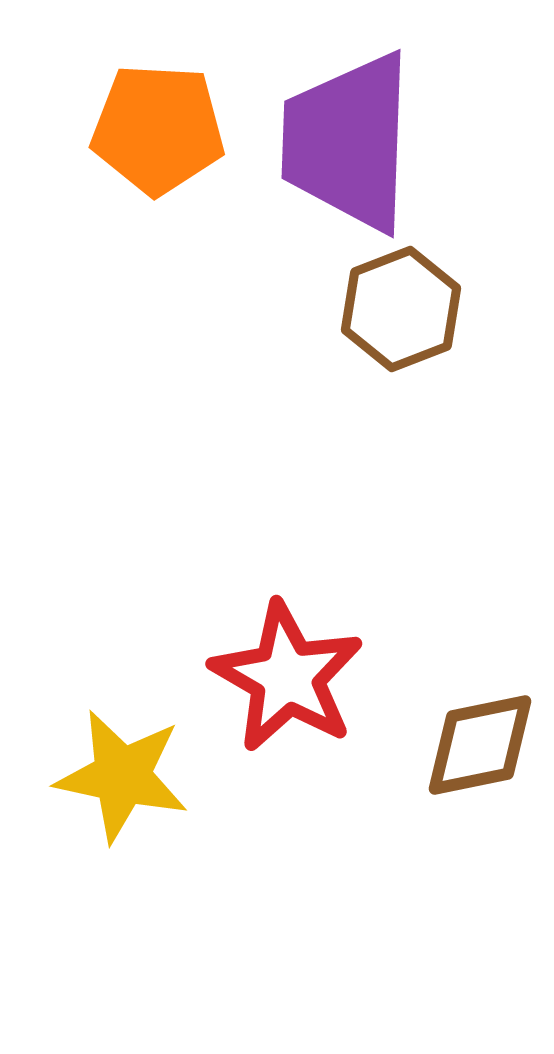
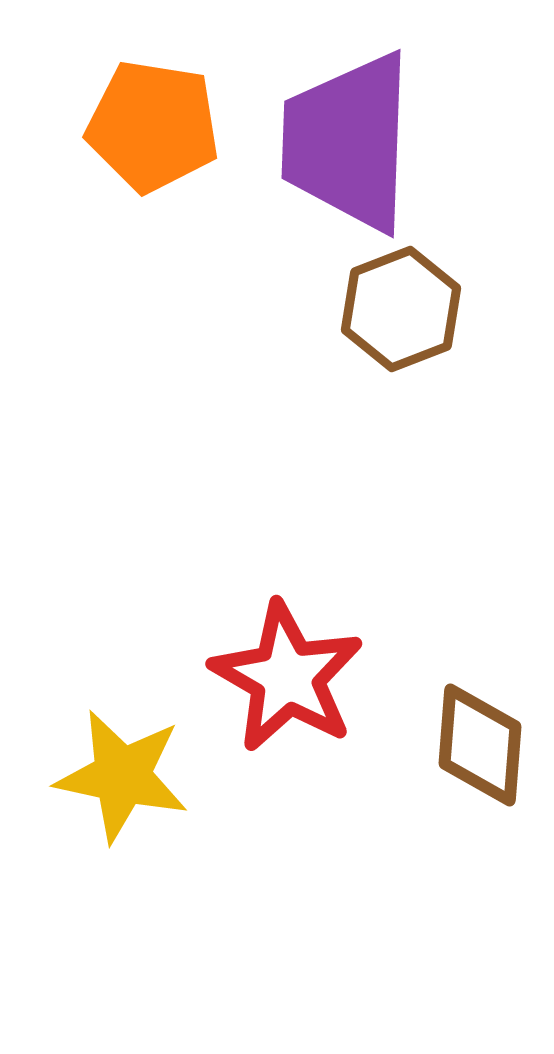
orange pentagon: moved 5 px left, 3 px up; rotated 6 degrees clockwise
brown diamond: rotated 74 degrees counterclockwise
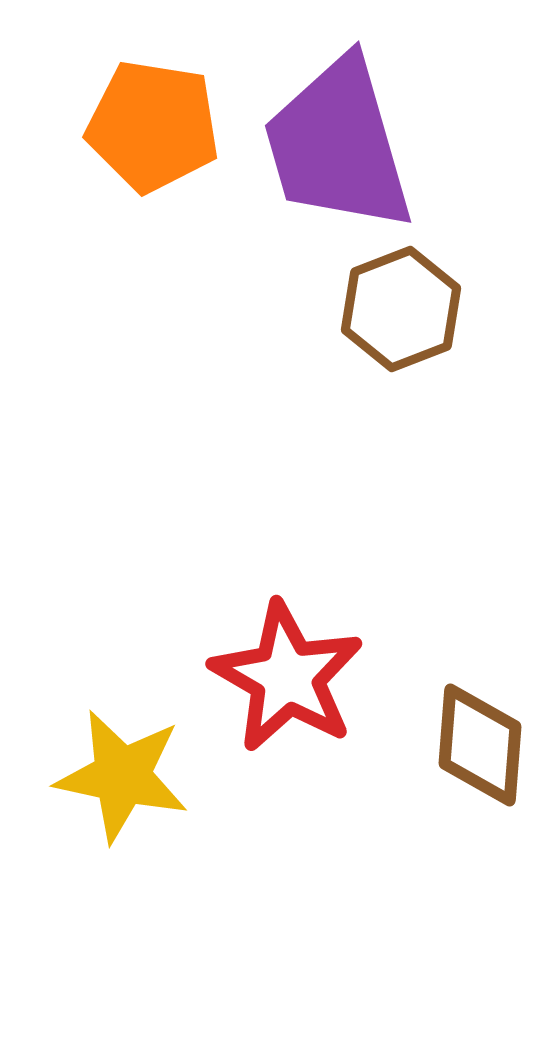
purple trapezoid: moved 10 px left, 3 px down; rotated 18 degrees counterclockwise
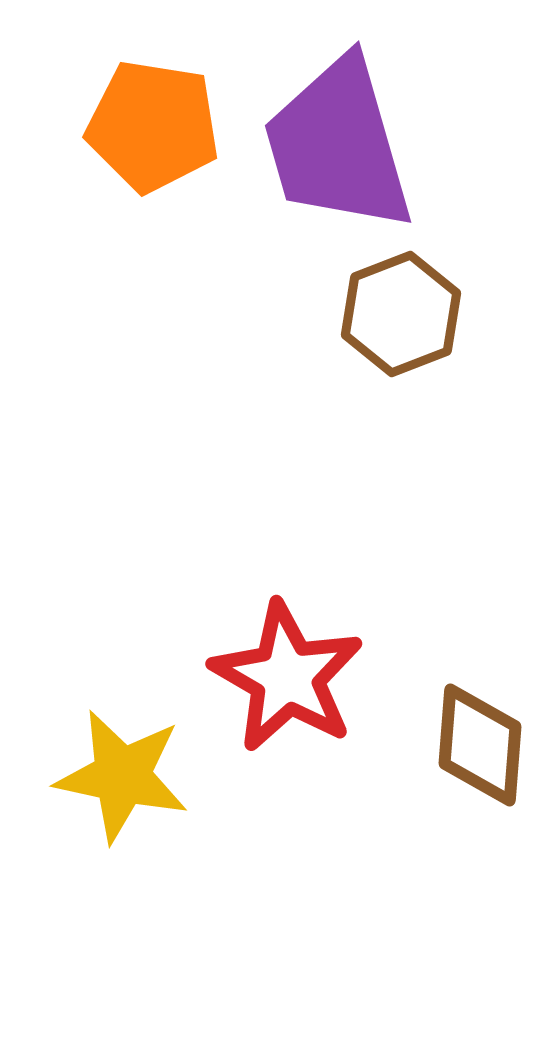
brown hexagon: moved 5 px down
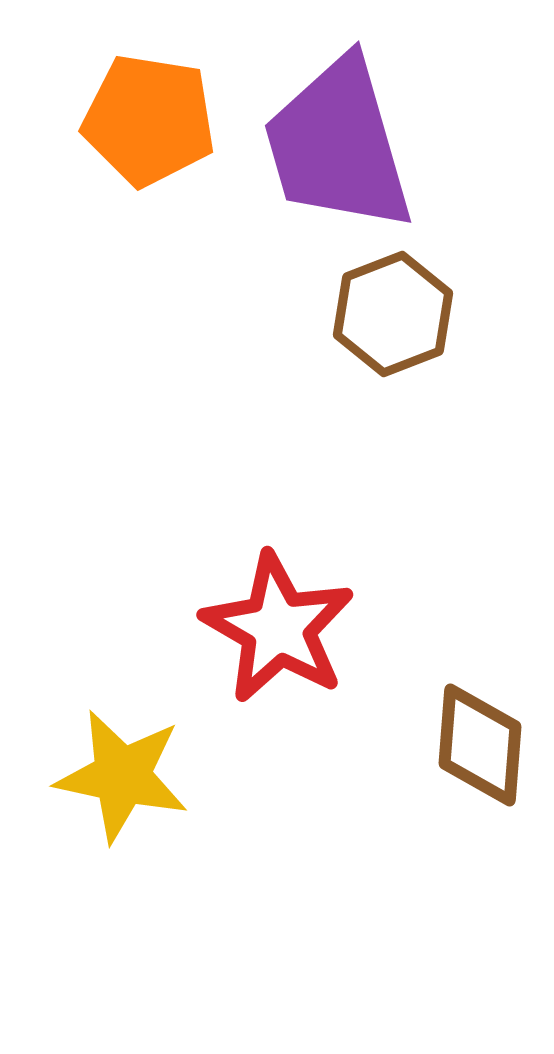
orange pentagon: moved 4 px left, 6 px up
brown hexagon: moved 8 px left
red star: moved 9 px left, 49 px up
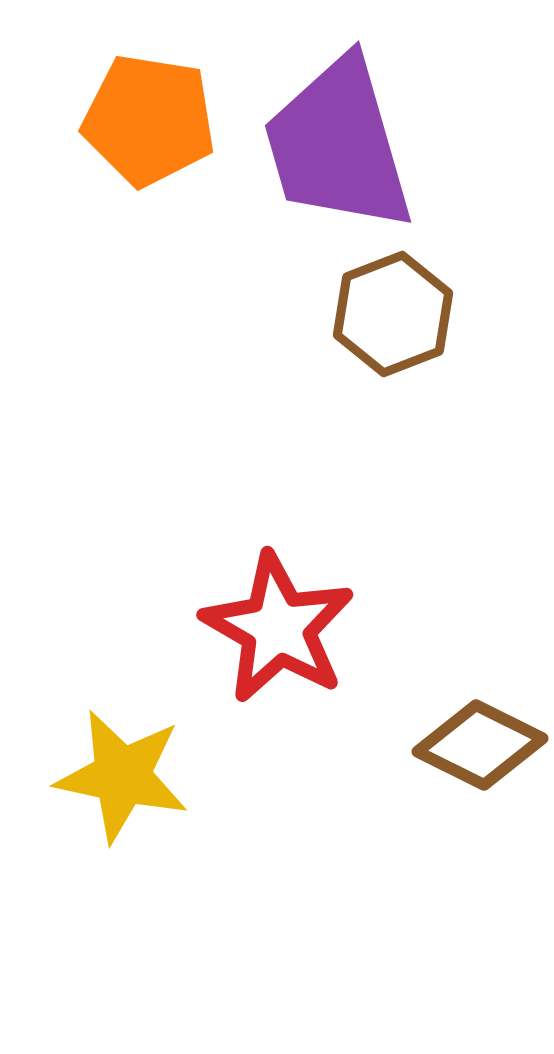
brown diamond: rotated 68 degrees counterclockwise
